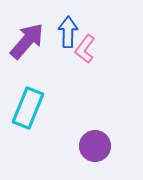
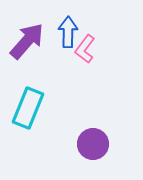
purple circle: moved 2 px left, 2 px up
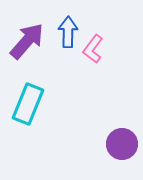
pink L-shape: moved 8 px right
cyan rectangle: moved 4 px up
purple circle: moved 29 px right
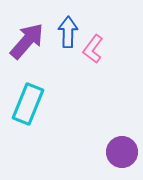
purple circle: moved 8 px down
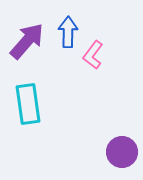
pink L-shape: moved 6 px down
cyan rectangle: rotated 30 degrees counterclockwise
